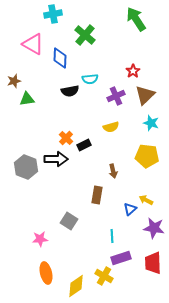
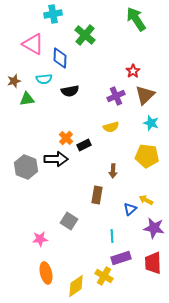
cyan semicircle: moved 46 px left
brown arrow: rotated 16 degrees clockwise
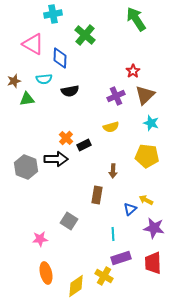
cyan line: moved 1 px right, 2 px up
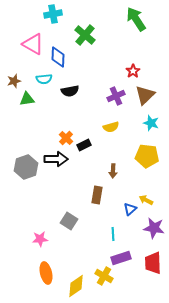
blue diamond: moved 2 px left, 1 px up
gray hexagon: rotated 20 degrees clockwise
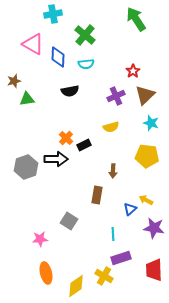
cyan semicircle: moved 42 px right, 15 px up
red trapezoid: moved 1 px right, 7 px down
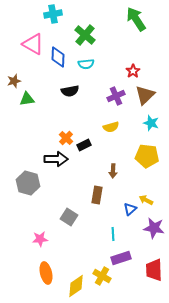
gray hexagon: moved 2 px right, 16 px down; rotated 25 degrees counterclockwise
gray square: moved 4 px up
yellow cross: moved 2 px left
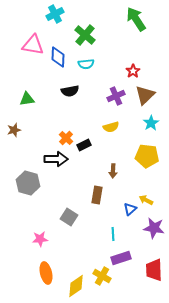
cyan cross: moved 2 px right; rotated 18 degrees counterclockwise
pink triangle: moved 1 px down; rotated 20 degrees counterclockwise
brown star: moved 49 px down
cyan star: rotated 21 degrees clockwise
